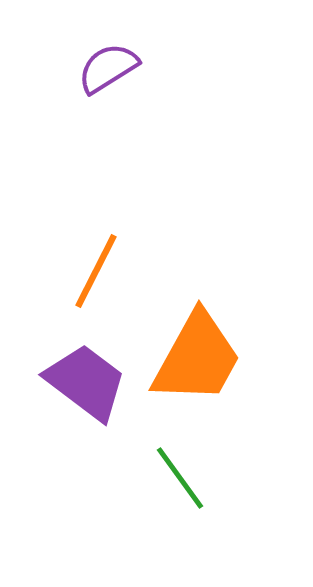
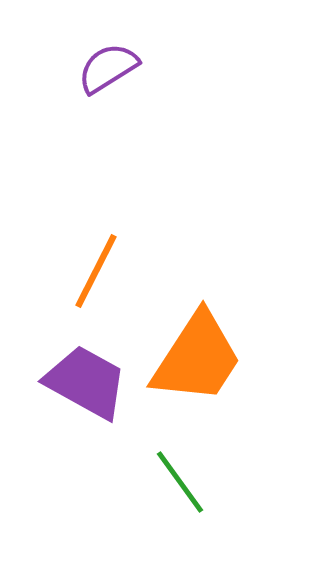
orange trapezoid: rotated 4 degrees clockwise
purple trapezoid: rotated 8 degrees counterclockwise
green line: moved 4 px down
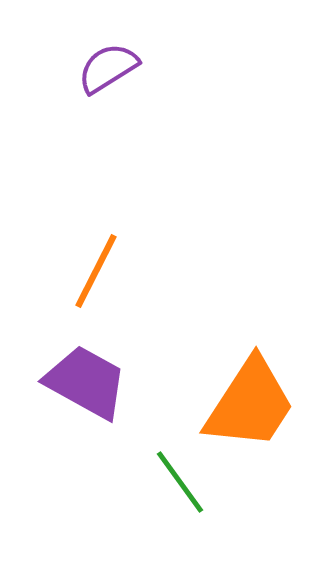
orange trapezoid: moved 53 px right, 46 px down
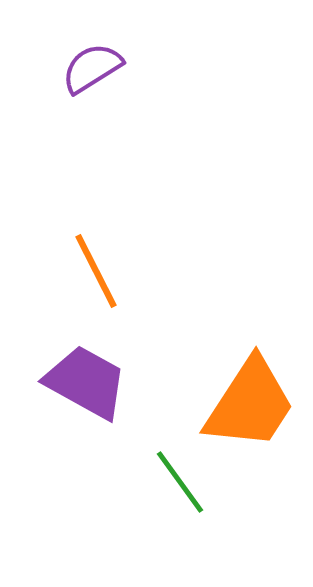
purple semicircle: moved 16 px left
orange line: rotated 54 degrees counterclockwise
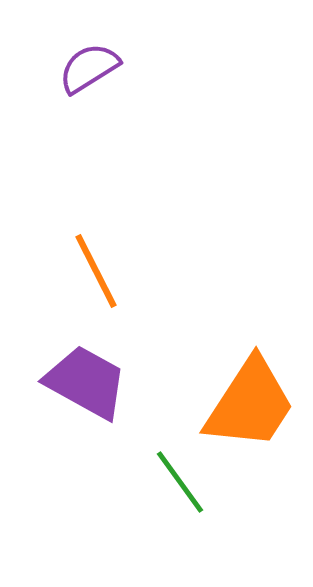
purple semicircle: moved 3 px left
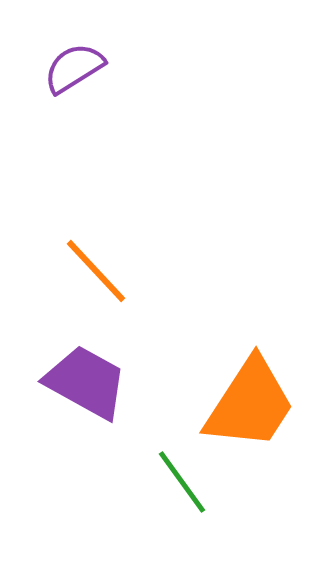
purple semicircle: moved 15 px left
orange line: rotated 16 degrees counterclockwise
green line: moved 2 px right
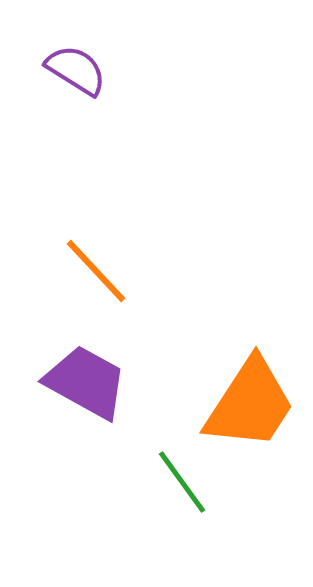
purple semicircle: moved 2 px right, 2 px down; rotated 64 degrees clockwise
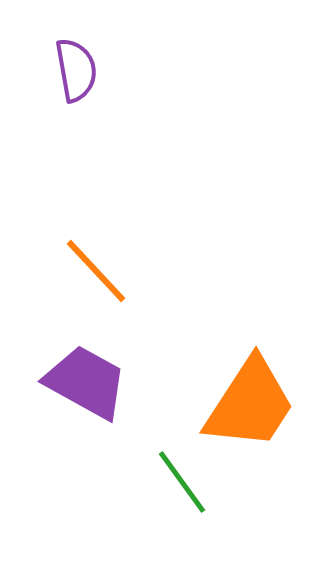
purple semicircle: rotated 48 degrees clockwise
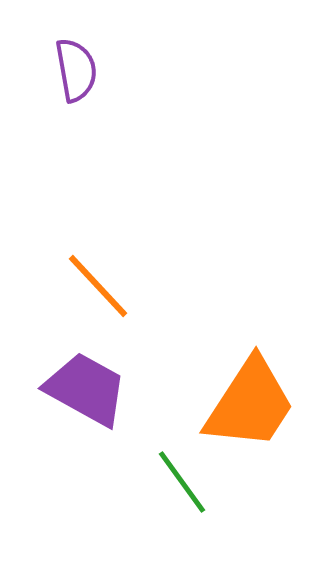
orange line: moved 2 px right, 15 px down
purple trapezoid: moved 7 px down
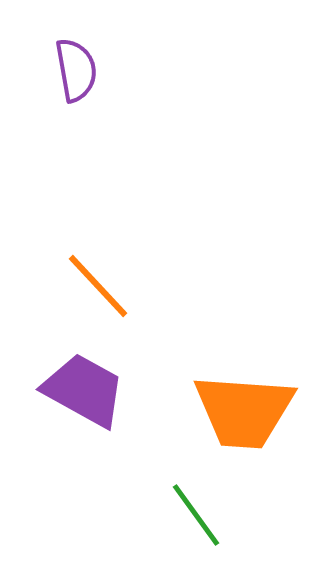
purple trapezoid: moved 2 px left, 1 px down
orange trapezoid: moved 6 px left, 7 px down; rotated 61 degrees clockwise
green line: moved 14 px right, 33 px down
